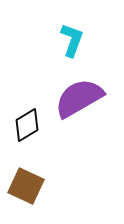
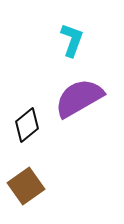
black diamond: rotated 8 degrees counterclockwise
brown square: rotated 30 degrees clockwise
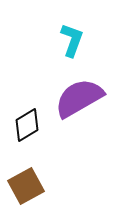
black diamond: rotated 8 degrees clockwise
brown square: rotated 6 degrees clockwise
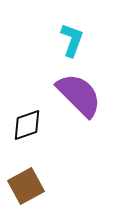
purple semicircle: moved 3 px up; rotated 75 degrees clockwise
black diamond: rotated 12 degrees clockwise
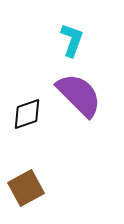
black diamond: moved 11 px up
brown square: moved 2 px down
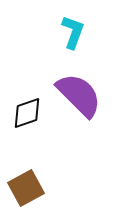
cyan L-shape: moved 1 px right, 8 px up
black diamond: moved 1 px up
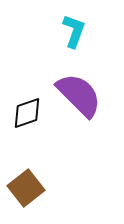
cyan L-shape: moved 1 px right, 1 px up
brown square: rotated 9 degrees counterclockwise
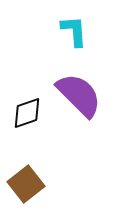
cyan L-shape: rotated 24 degrees counterclockwise
brown square: moved 4 px up
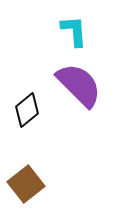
purple semicircle: moved 10 px up
black diamond: moved 3 px up; rotated 20 degrees counterclockwise
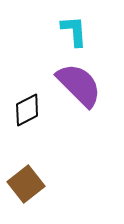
black diamond: rotated 12 degrees clockwise
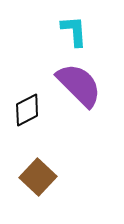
brown square: moved 12 px right, 7 px up; rotated 9 degrees counterclockwise
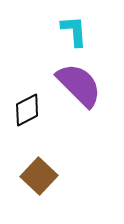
brown square: moved 1 px right, 1 px up
